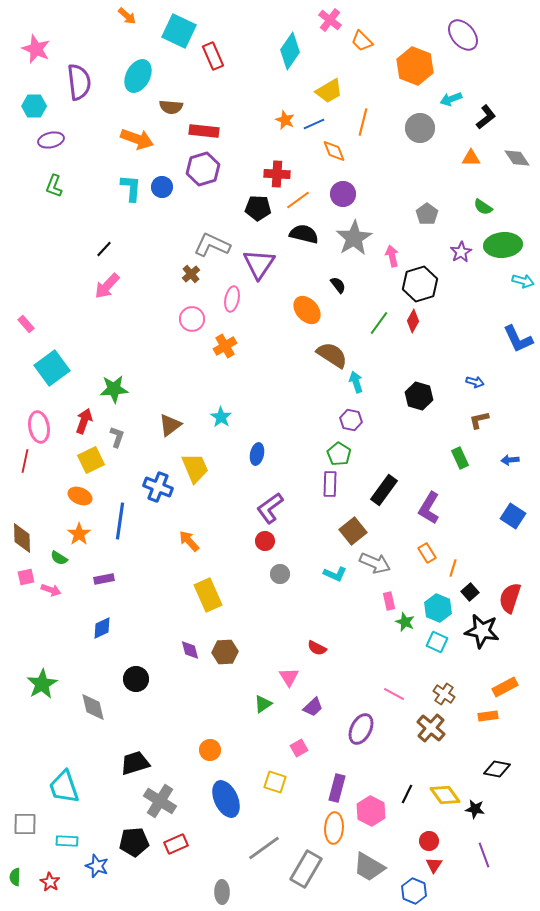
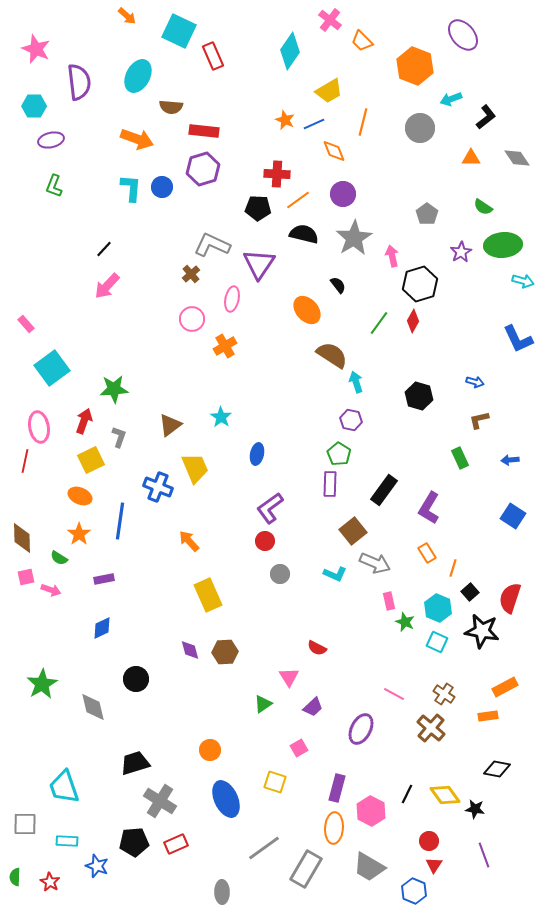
gray L-shape at (117, 437): moved 2 px right
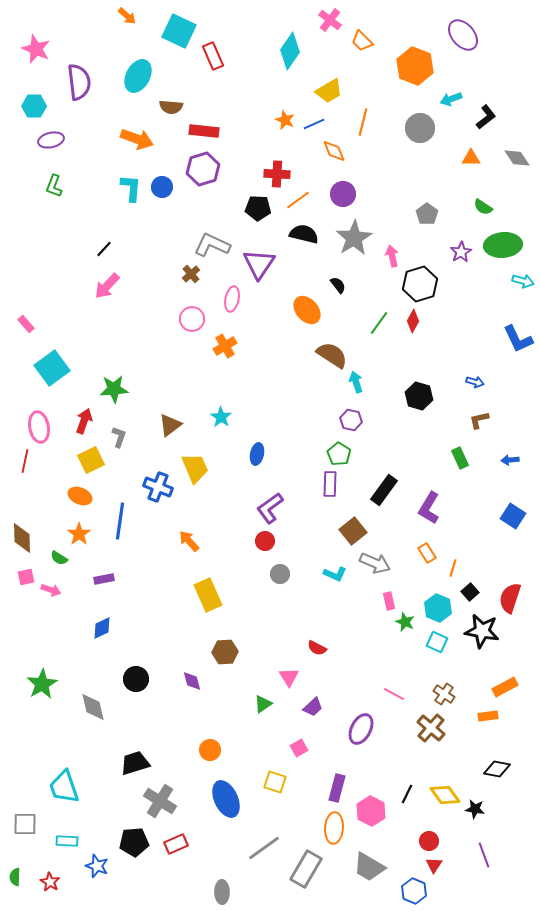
purple diamond at (190, 650): moved 2 px right, 31 px down
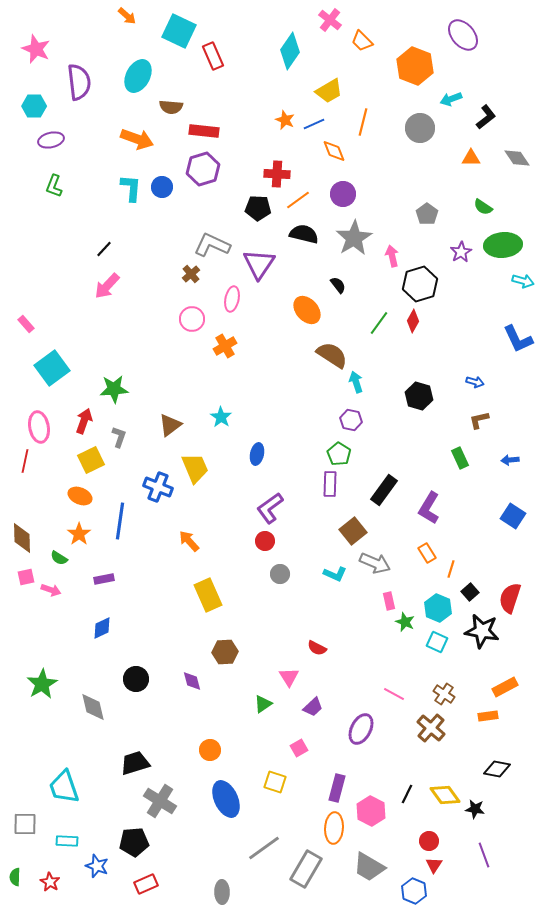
orange line at (453, 568): moved 2 px left, 1 px down
red rectangle at (176, 844): moved 30 px left, 40 px down
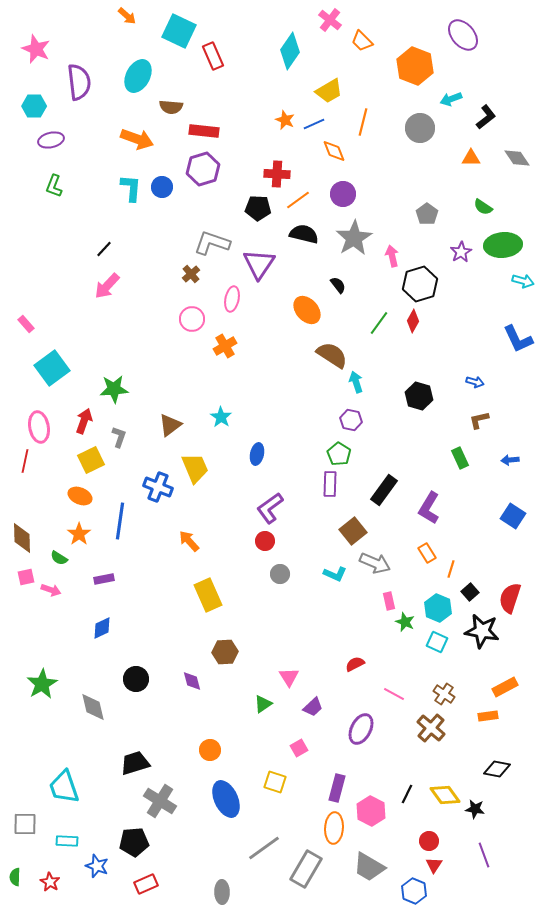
gray L-shape at (212, 245): moved 2 px up; rotated 6 degrees counterclockwise
red semicircle at (317, 648): moved 38 px right, 16 px down; rotated 126 degrees clockwise
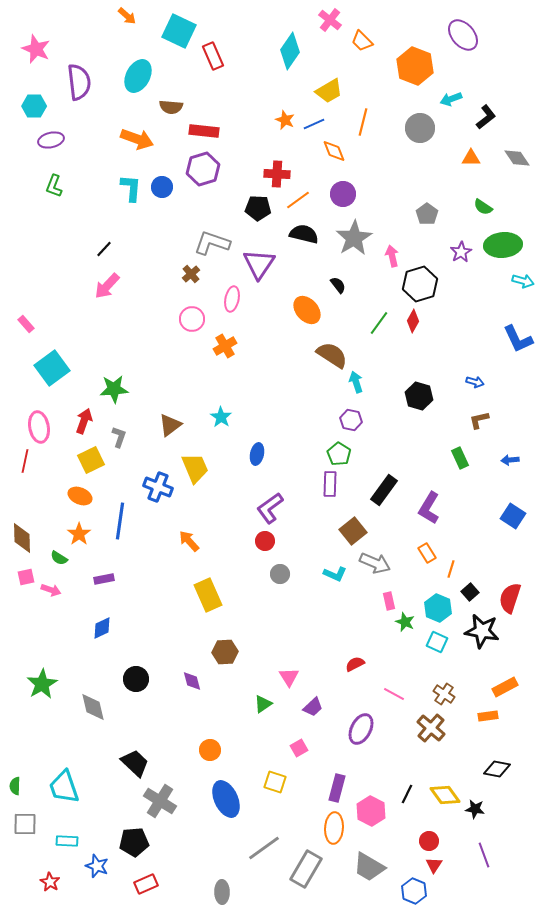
black trapezoid at (135, 763): rotated 60 degrees clockwise
green semicircle at (15, 877): moved 91 px up
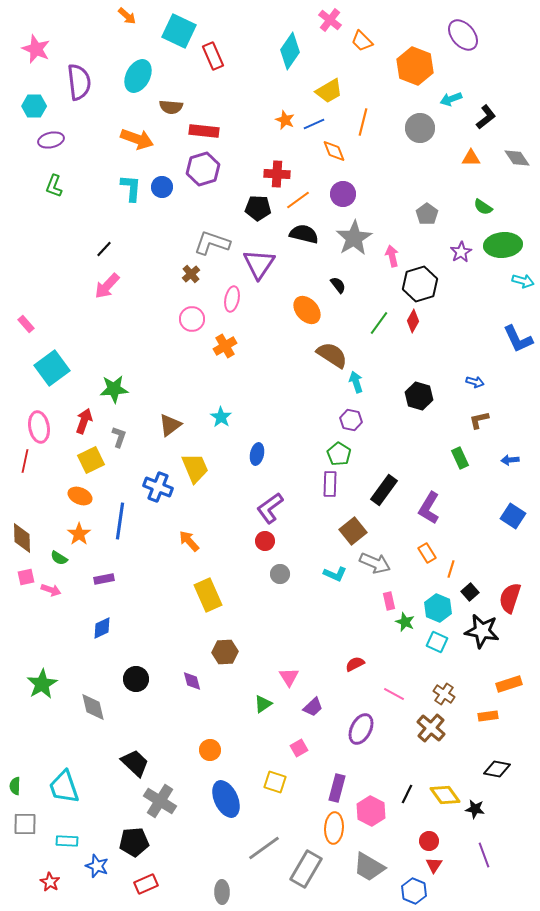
orange rectangle at (505, 687): moved 4 px right, 3 px up; rotated 10 degrees clockwise
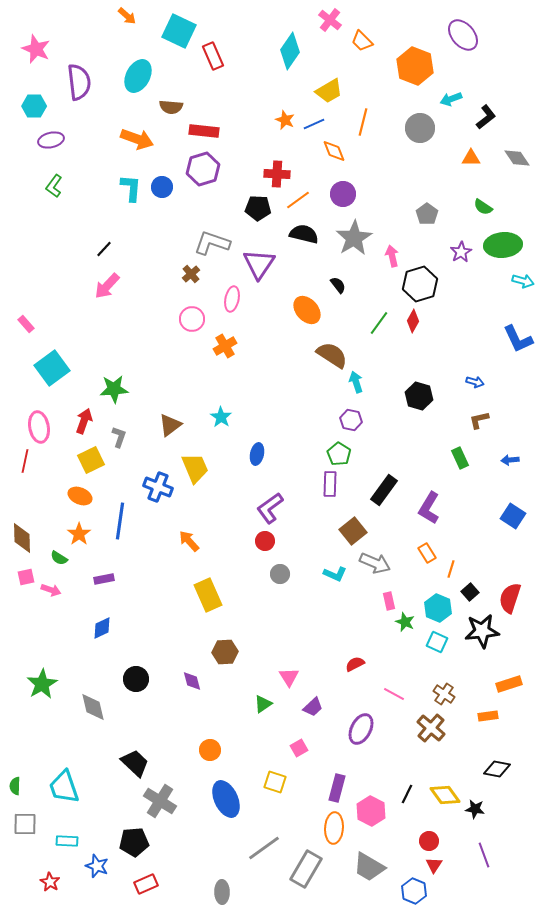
green L-shape at (54, 186): rotated 15 degrees clockwise
black star at (482, 631): rotated 16 degrees counterclockwise
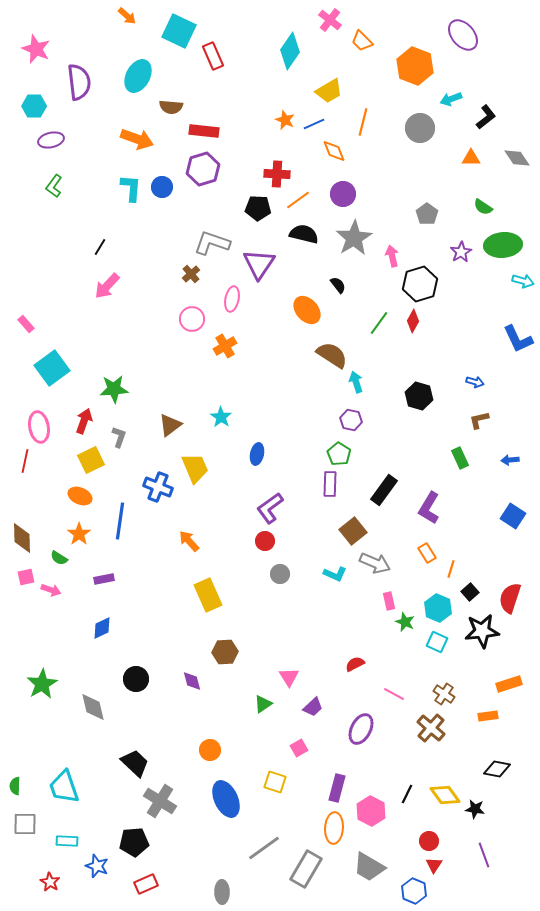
black line at (104, 249): moved 4 px left, 2 px up; rotated 12 degrees counterclockwise
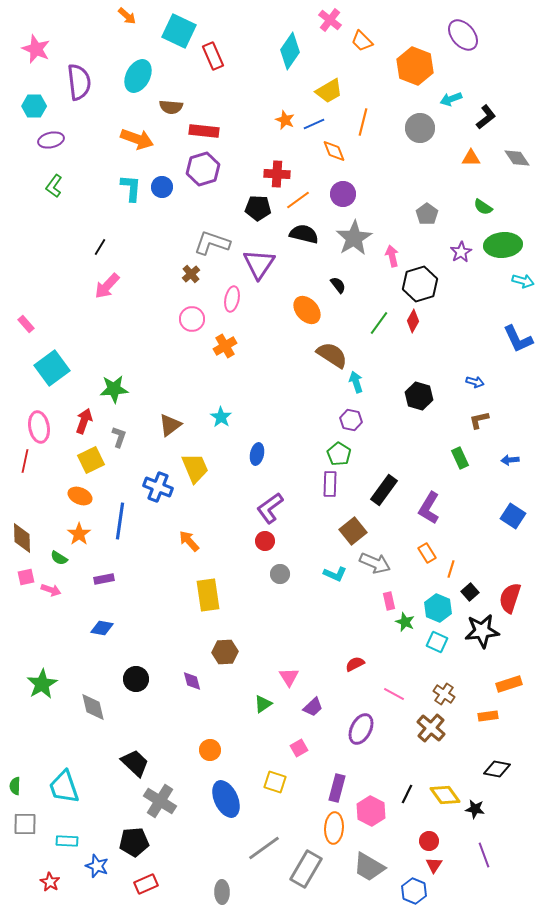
yellow rectangle at (208, 595): rotated 16 degrees clockwise
blue diamond at (102, 628): rotated 35 degrees clockwise
